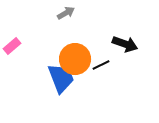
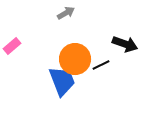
blue trapezoid: moved 1 px right, 3 px down
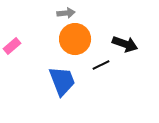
gray arrow: rotated 24 degrees clockwise
orange circle: moved 20 px up
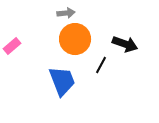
black line: rotated 36 degrees counterclockwise
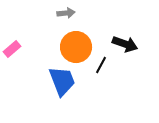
orange circle: moved 1 px right, 8 px down
pink rectangle: moved 3 px down
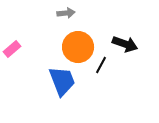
orange circle: moved 2 px right
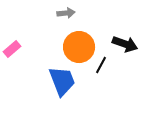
orange circle: moved 1 px right
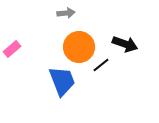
black line: rotated 24 degrees clockwise
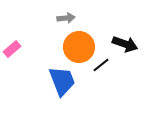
gray arrow: moved 5 px down
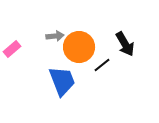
gray arrow: moved 11 px left, 18 px down
black arrow: rotated 40 degrees clockwise
black line: moved 1 px right
